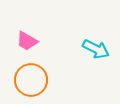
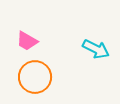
orange circle: moved 4 px right, 3 px up
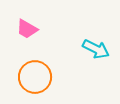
pink trapezoid: moved 12 px up
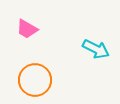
orange circle: moved 3 px down
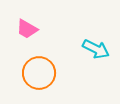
orange circle: moved 4 px right, 7 px up
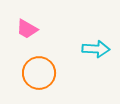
cyan arrow: rotated 24 degrees counterclockwise
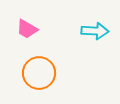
cyan arrow: moved 1 px left, 18 px up
